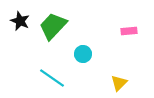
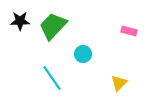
black star: rotated 24 degrees counterclockwise
pink rectangle: rotated 21 degrees clockwise
cyan line: rotated 20 degrees clockwise
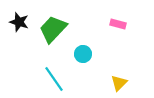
black star: moved 1 px left, 1 px down; rotated 18 degrees clockwise
green trapezoid: moved 3 px down
pink rectangle: moved 11 px left, 7 px up
cyan line: moved 2 px right, 1 px down
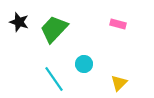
green trapezoid: moved 1 px right
cyan circle: moved 1 px right, 10 px down
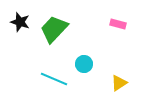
black star: moved 1 px right
cyan line: rotated 32 degrees counterclockwise
yellow triangle: rotated 12 degrees clockwise
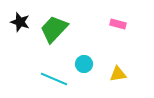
yellow triangle: moved 1 px left, 9 px up; rotated 24 degrees clockwise
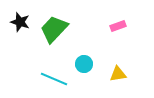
pink rectangle: moved 2 px down; rotated 35 degrees counterclockwise
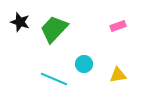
yellow triangle: moved 1 px down
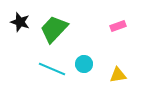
cyan line: moved 2 px left, 10 px up
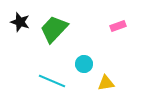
cyan line: moved 12 px down
yellow triangle: moved 12 px left, 8 px down
